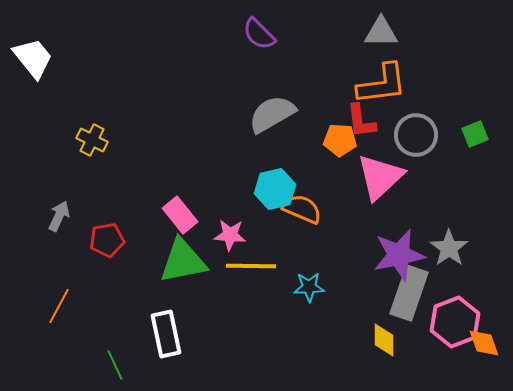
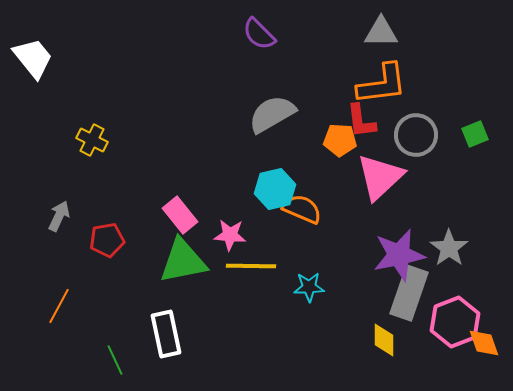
green line: moved 5 px up
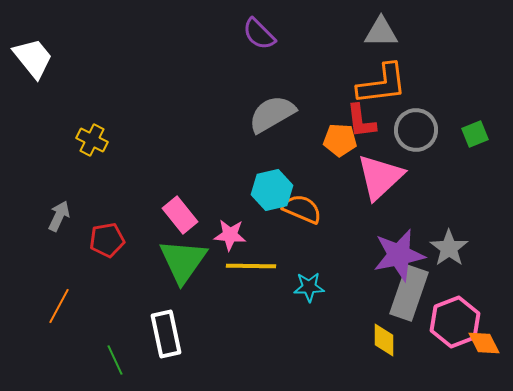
gray circle: moved 5 px up
cyan hexagon: moved 3 px left, 1 px down
green triangle: rotated 44 degrees counterclockwise
orange diamond: rotated 8 degrees counterclockwise
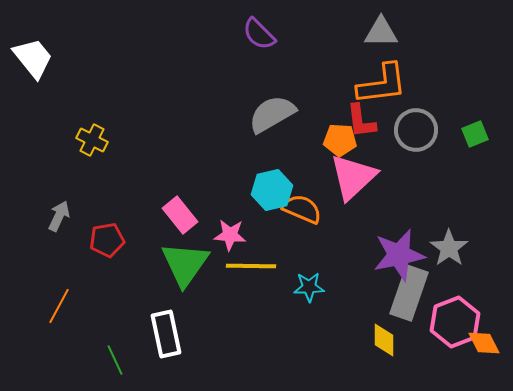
pink triangle: moved 27 px left
green triangle: moved 2 px right, 3 px down
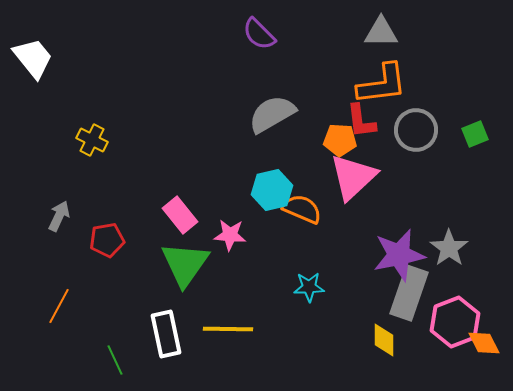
yellow line: moved 23 px left, 63 px down
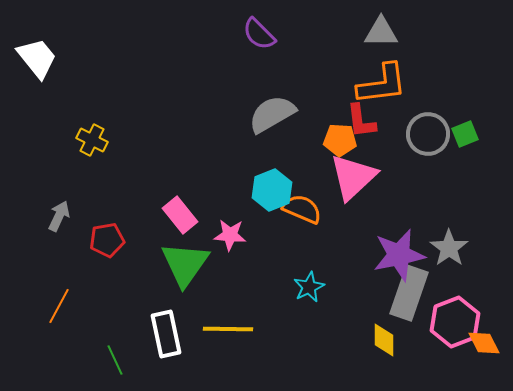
white trapezoid: moved 4 px right
gray circle: moved 12 px right, 4 px down
green square: moved 10 px left
cyan hexagon: rotated 9 degrees counterclockwise
cyan star: rotated 24 degrees counterclockwise
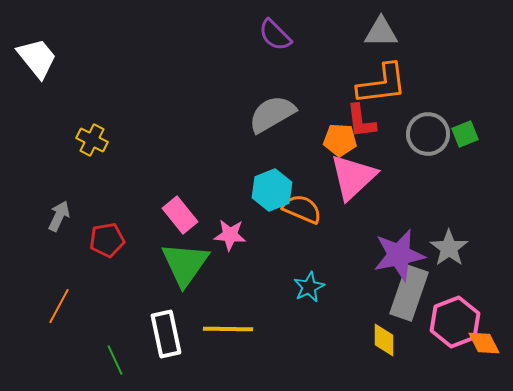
purple semicircle: moved 16 px right, 1 px down
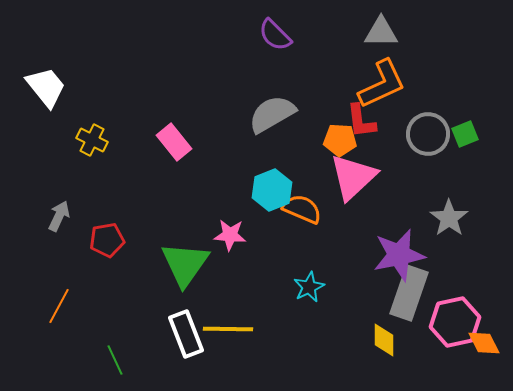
white trapezoid: moved 9 px right, 29 px down
orange L-shape: rotated 18 degrees counterclockwise
pink rectangle: moved 6 px left, 73 px up
gray star: moved 30 px up
pink hexagon: rotated 9 degrees clockwise
white rectangle: moved 20 px right; rotated 9 degrees counterclockwise
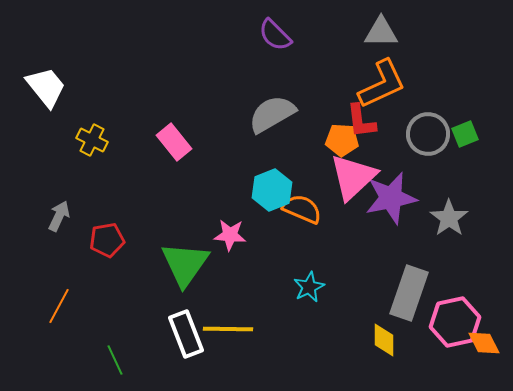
orange pentagon: moved 2 px right
purple star: moved 8 px left, 57 px up
